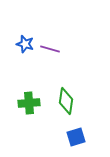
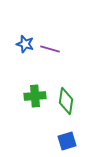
green cross: moved 6 px right, 7 px up
blue square: moved 9 px left, 4 px down
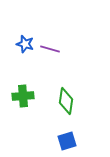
green cross: moved 12 px left
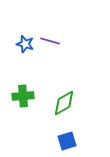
purple line: moved 8 px up
green diamond: moved 2 px left, 2 px down; rotated 52 degrees clockwise
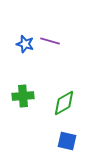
blue square: rotated 30 degrees clockwise
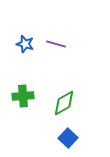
purple line: moved 6 px right, 3 px down
blue square: moved 1 px right, 3 px up; rotated 30 degrees clockwise
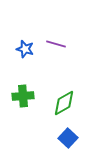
blue star: moved 5 px down
